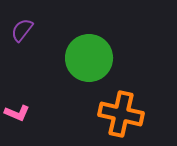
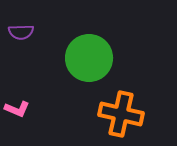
purple semicircle: moved 1 px left, 2 px down; rotated 130 degrees counterclockwise
pink L-shape: moved 4 px up
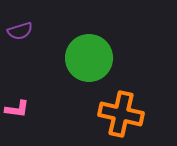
purple semicircle: moved 1 px left, 1 px up; rotated 15 degrees counterclockwise
pink L-shape: rotated 15 degrees counterclockwise
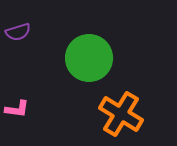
purple semicircle: moved 2 px left, 1 px down
orange cross: rotated 18 degrees clockwise
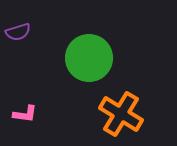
pink L-shape: moved 8 px right, 5 px down
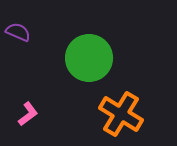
purple semicircle: rotated 140 degrees counterclockwise
pink L-shape: moved 3 px right; rotated 45 degrees counterclockwise
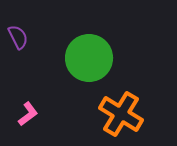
purple semicircle: moved 5 px down; rotated 40 degrees clockwise
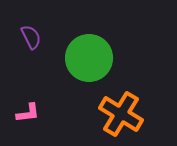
purple semicircle: moved 13 px right
pink L-shape: moved 1 px up; rotated 30 degrees clockwise
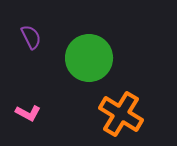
pink L-shape: rotated 35 degrees clockwise
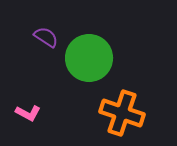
purple semicircle: moved 15 px right; rotated 30 degrees counterclockwise
orange cross: moved 1 px right, 1 px up; rotated 12 degrees counterclockwise
